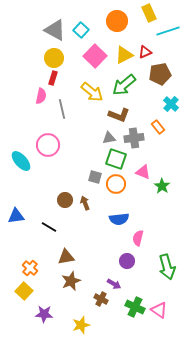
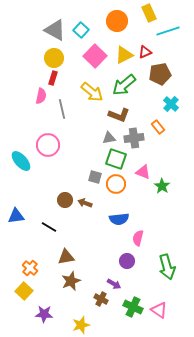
brown arrow at (85, 203): rotated 48 degrees counterclockwise
green cross at (135, 307): moved 2 px left
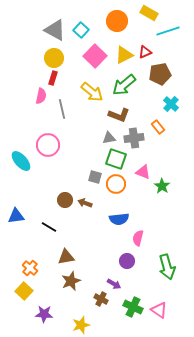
yellow rectangle at (149, 13): rotated 36 degrees counterclockwise
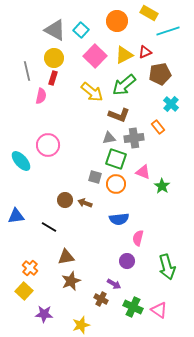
gray line at (62, 109): moved 35 px left, 38 px up
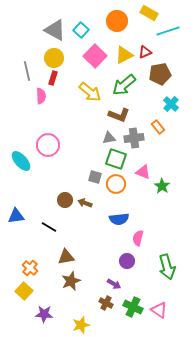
yellow arrow at (92, 92): moved 2 px left
pink semicircle at (41, 96): rotated 14 degrees counterclockwise
brown cross at (101, 299): moved 5 px right, 4 px down
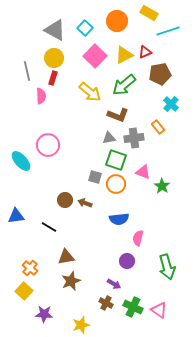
cyan square at (81, 30): moved 4 px right, 2 px up
brown L-shape at (119, 115): moved 1 px left
green square at (116, 159): moved 1 px down
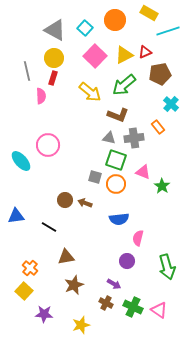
orange circle at (117, 21): moved 2 px left, 1 px up
gray triangle at (109, 138): rotated 24 degrees clockwise
brown star at (71, 281): moved 3 px right, 4 px down
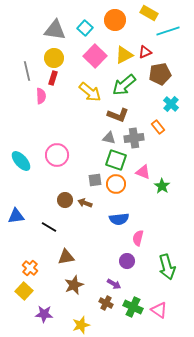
gray triangle at (55, 30): rotated 20 degrees counterclockwise
pink circle at (48, 145): moved 9 px right, 10 px down
gray square at (95, 177): moved 3 px down; rotated 24 degrees counterclockwise
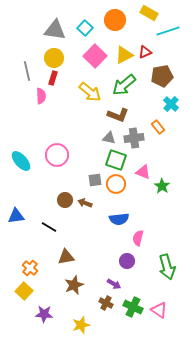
brown pentagon at (160, 74): moved 2 px right, 2 px down
